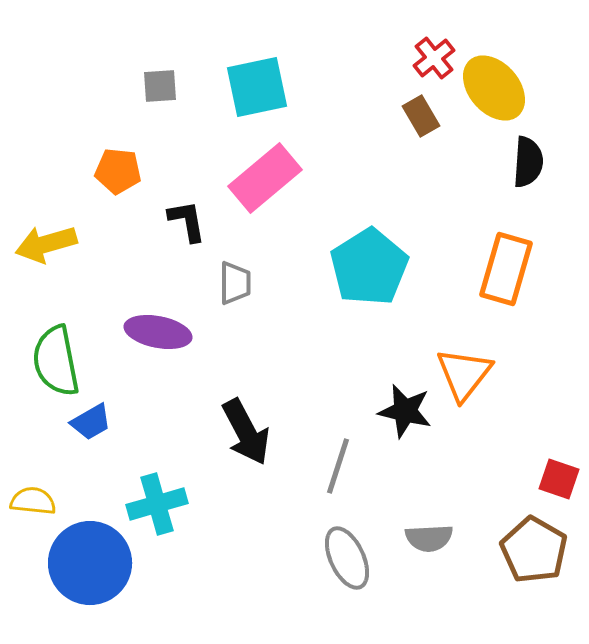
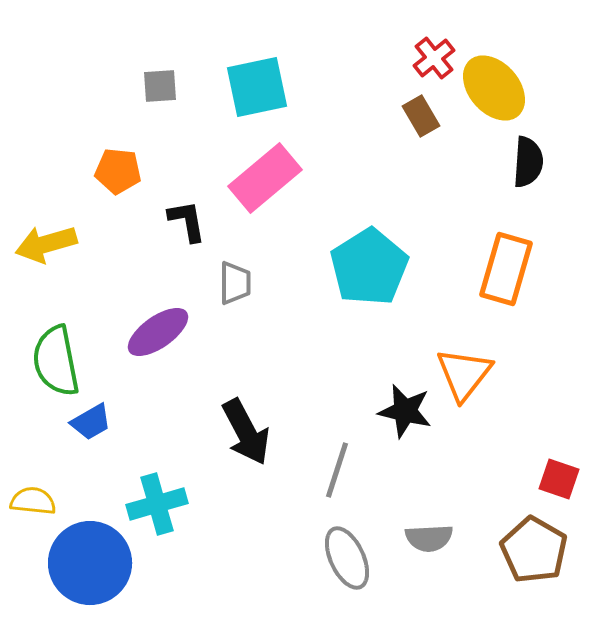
purple ellipse: rotated 46 degrees counterclockwise
gray line: moved 1 px left, 4 px down
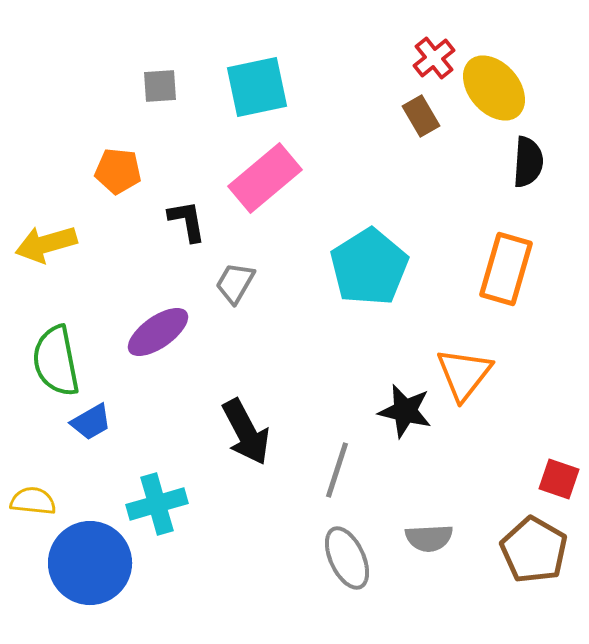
gray trapezoid: rotated 150 degrees counterclockwise
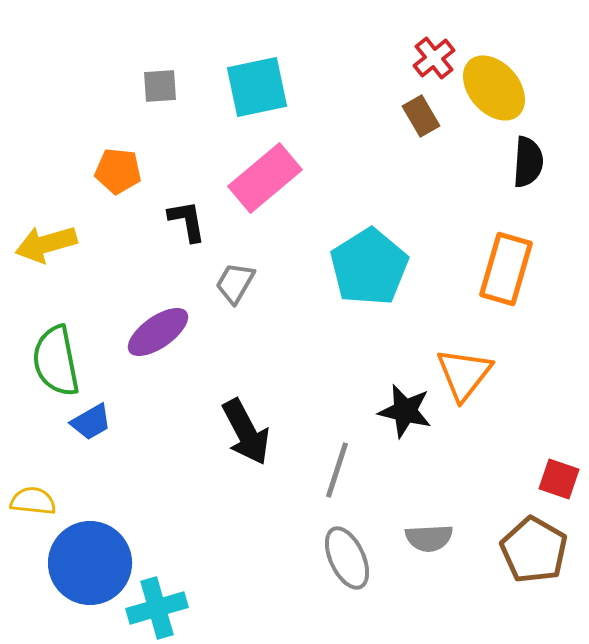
cyan cross: moved 104 px down
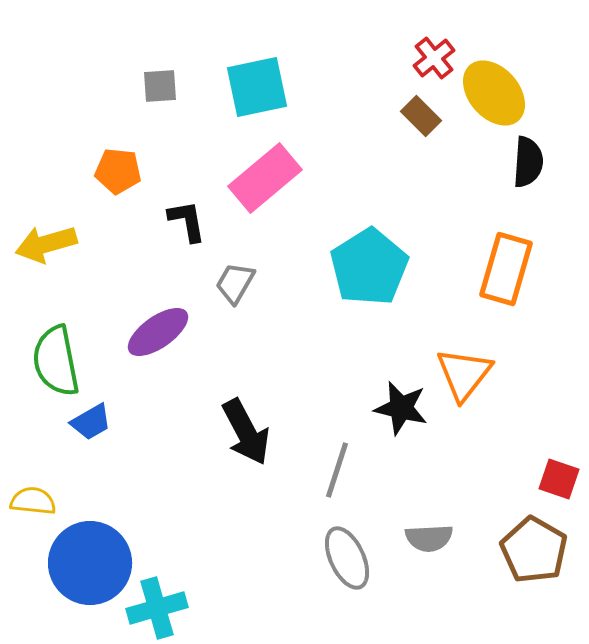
yellow ellipse: moved 5 px down
brown rectangle: rotated 15 degrees counterclockwise
black star: moved 4 px left, 3 px up
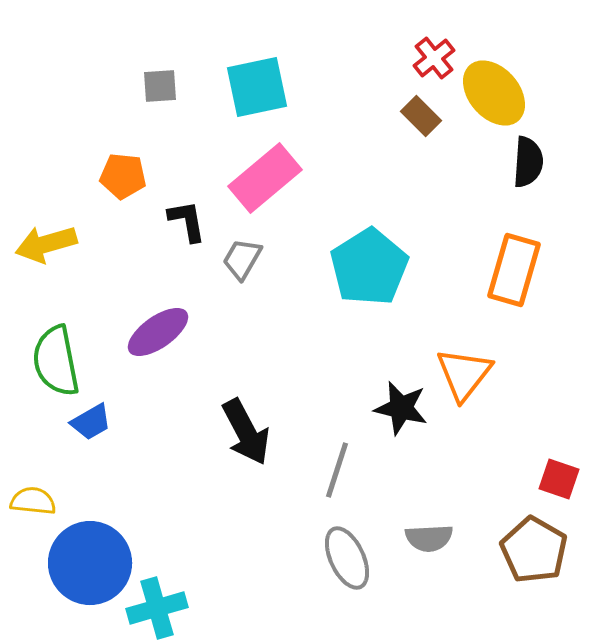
orange pentagon: moved 5 px right, 5 px down
orange rectangle: moved 8 px right, 1 px down
gray trapezoid: moved 7 px right, 24 px up
